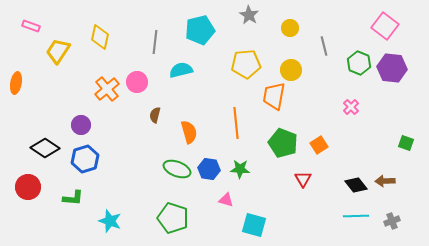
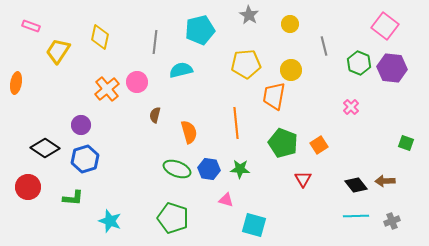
yellow circle at (290, 28): moved 4 px up
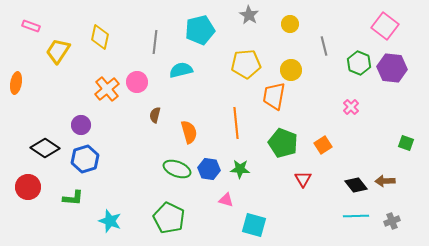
orange square at (319, 145): moved 4 px right
green pentagon at (173, 218): moved 4 px left; rotated 8 degrees clockwise
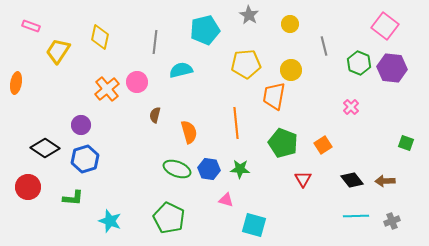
cyan pentagon at (200, 30): moved 5 px right
black diamond at (356, 185): moved 4 px left, 5 px up
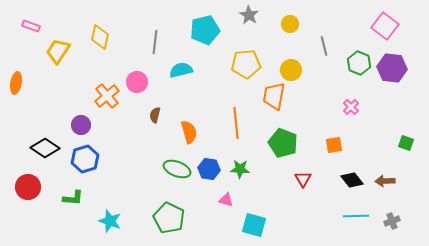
orange cross at (107, 89): moved 7 px down
orange square at (323, 145): moved 11 px right; rotated 24 degrees clockwise
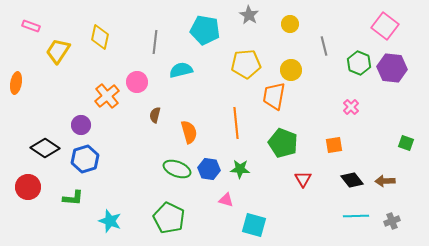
cyan pentagon at (205, 30): rotated 24 degrees clockwise
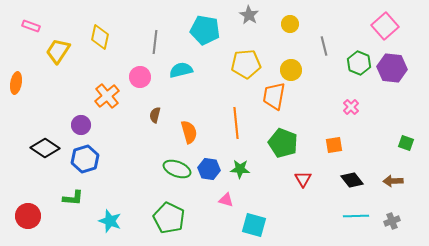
pink square at (385, 26): rotated 12 degrees clockwise
pink circle at (137, 82): moved 3 px right, 5 px up
brown arrow at (385, 181): moved 8 px right
red circle at (28, 187): moved 29 px down
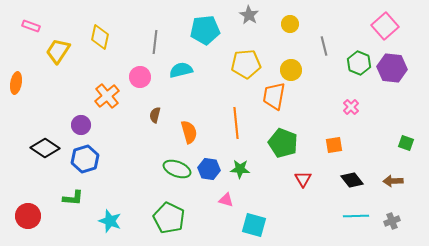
cyan pentagon at (205, 30): rotated 16 degrees counterclockwise
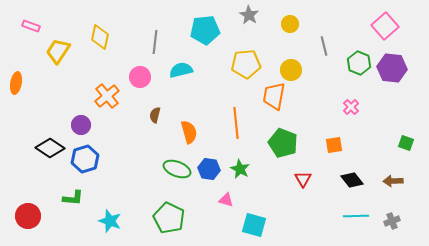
black diamond at (45, 148): moved 5 px right
green star at (240, 169): rotated 24 degrees clockwise
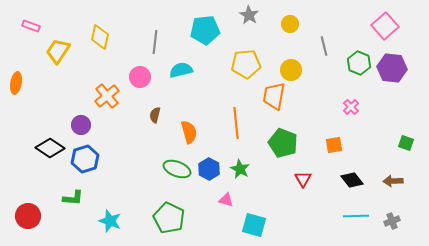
blue hexagon at (209, 169): rotated 20 degrees clockwise
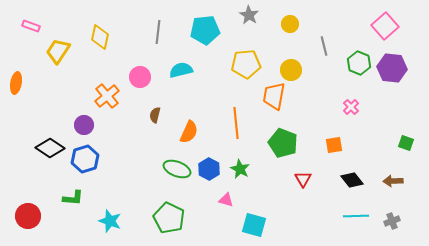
gray line at (155, 42): moved 3 px right, 10 px up
purple circle at (81, 125): moved 3 px right
orange semicircle at (189, 132): rotated 40 degrees clockwise
